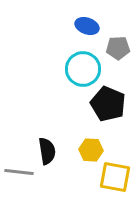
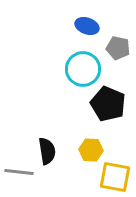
gray pentagon: rotated 15 degrees clockwise
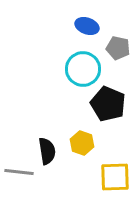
yellow hexagon: moved 9 px left, 7 px up; rotated 15 degrees clockwise
yellow square: rotated 12 degrees counterclockwise
